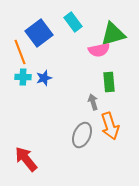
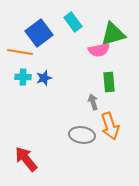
orange line: rotated 60 degrees counterclockwise
gray ellipse: rotated 75 degrees clockwise
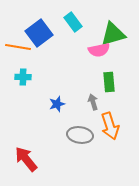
orange line: moved 2 px left, 5 px up
blue star: moved 13 px right, 26 px down
gray ellipse: moved 2 px left
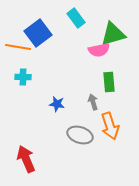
cyan rectangle: moved 3 px right, 4 px up
blue square: moved 1 px left
blue star: rotated 28 degrees clockwise
gray ellipse: rotated 10 degrees clockwise
red arrow: rotated 16 degrees clockwise
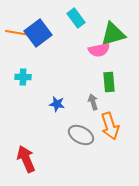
orange line: moved 14 px up
gray ellipse: moved 1 px right; rotated 10 degrees clockwise
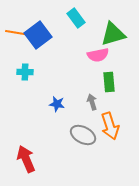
blue square: moved 2 px down
pink semicircle: moved 1 px left, 5 px down
cyan cross: moved 2 px right, 5 px up
gray arrow: moved 1 px left
gray ellipse: moved 2 px right
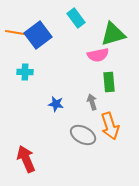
blue star: moved 1 px left
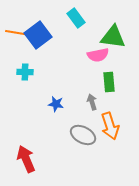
green triangle: moved 3 px down; rotated 24 degrees clockwise
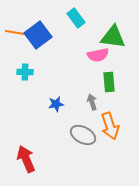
blue star: rotated 21 degrees counterclockwise
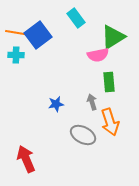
green triangle: rotated 40 degrees counterclockwise
cyan cross: moved 9 px left, 17 px up
orange arrow: moved 4 px up
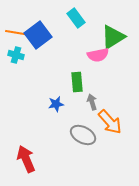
cyan cross: rotated 14 degrees clockwise
green rectangle: moved 32 px left
orange arrow: rotated 24 degrees counterclockwise
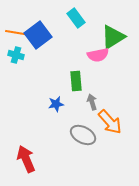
green rectangle: moved 1 px left, 1 px up
